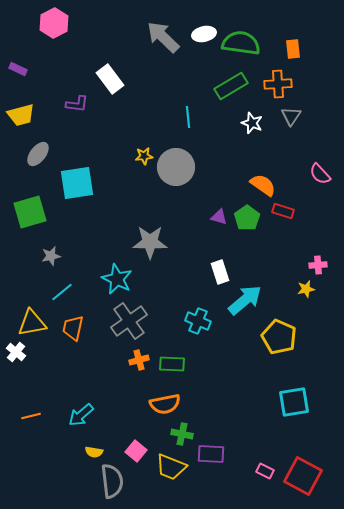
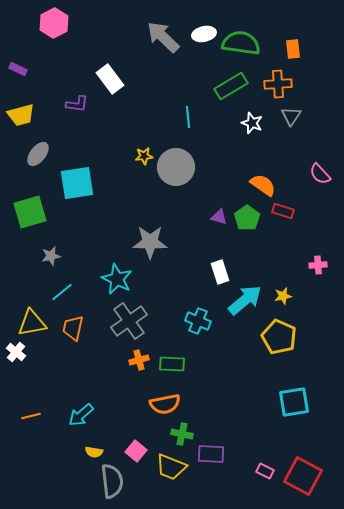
yellow star at (306, 289): moved 23 px left, 7 px down
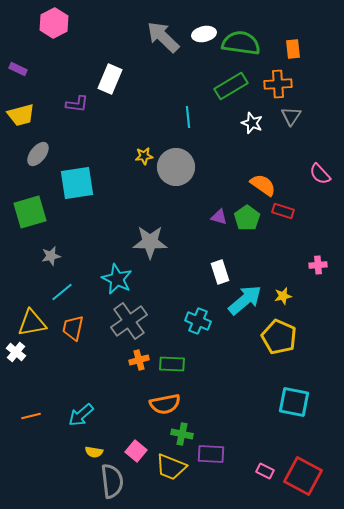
white rectangle at (110, 79): rotated 60 degrees clockwise
cyan square at (294, 402): rotated 20 degrees clockwise
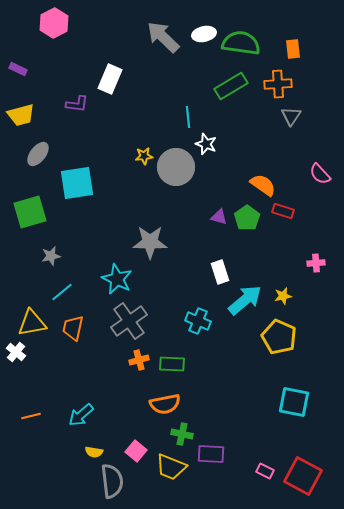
white star at (252, 123): moved 46 px left, 21 px down
pink cross at (318, 265): moved 2 px left, 2 px up
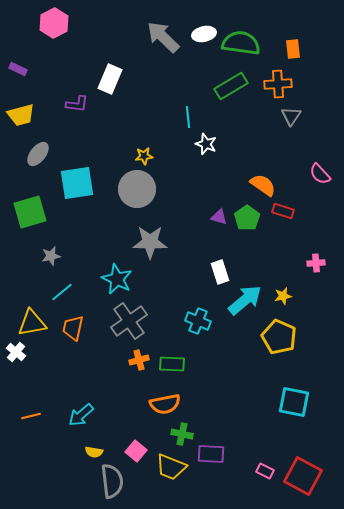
gray circle at (176, 167): moved 39 px left, 22 px down
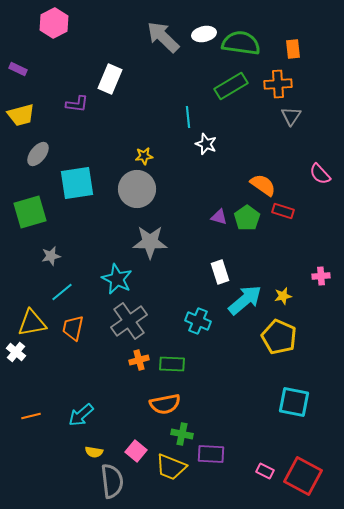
pink cross at (316, 263): moved 5 px right, 13 px down
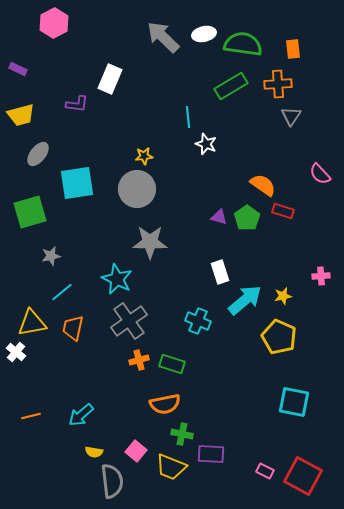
green semicircle at (241, 43): moved 2 px right, 1 px down
green rectangle at (172, 364): rotated 15 degrees clockwise
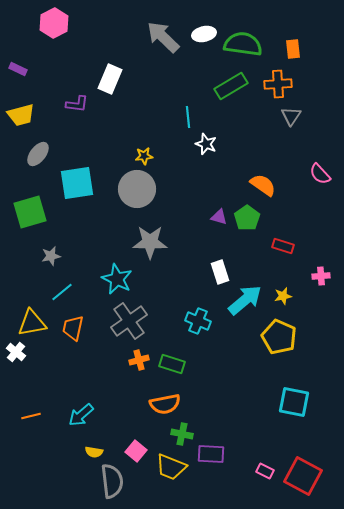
red rectangle at (283, 211): moved 35 px down
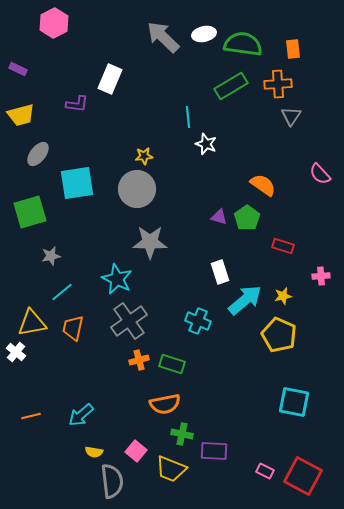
yellow pentagon at (279, 337): moved 2 px up
purple rectangle at (211, 454): moved 3 px right, 3 px up
yellow trapezoid at (171, 467): moved 2 px down
